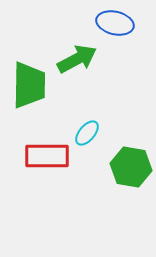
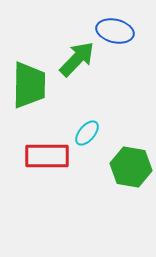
blue ellipse: moved 8 px down
green arrow: rotated 18 degrees counterclockwise
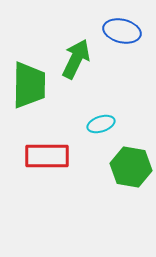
blue ellipse: moved 7 px right
green arrow: moved 1 px left; rotated 18 degrees counterclockwise
cyan ellipse: moved 14 px right, 9 px up; rotated 32 degrees clockwise
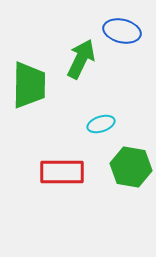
green arrow: moved 5 px right
red rectangle: moved 15 px right, 16 px down
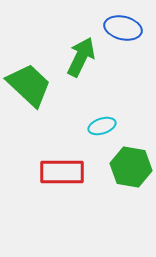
blue ellipse: moved 1 px right, 3 px up
green arrow: moved 2 px up
green trapezoid: rotated 48 degrees counterclockwise
cyan ellipse: moved 1 px right, 2 px down
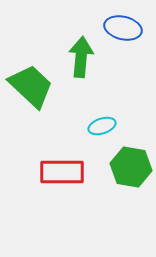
green arrow: rotated 21 degrees counterclockwise
green trapezoid: moved 2 px right, 1 px down
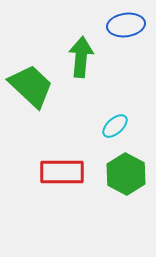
blue ellipse: moved 3 px right, 3 px up; rotated 21 degrees counterclockwise
cyan ellipse: moved 13 px right; rotated 24 degrees counterclockwise
green hexagon: moved 5 px left, 7 px down; rotated 18 degrees clockwise
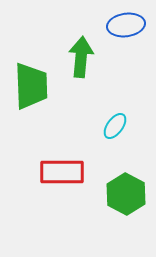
green trapezoid: rotated 45 degrees clockwise
cyan ellipse: rotated 12 degrees counterclockwise
green hexagon: moved 20 px down
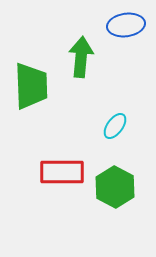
green hexagon: moved 11 px left, 7 px up
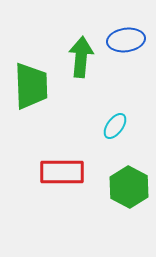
blue ellipse: moved 15 px down
green hexagon: moved 14 px right
